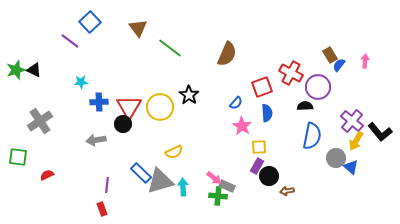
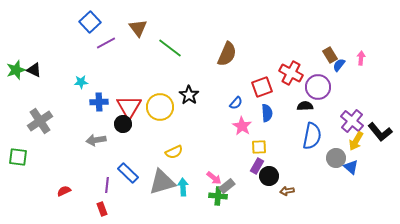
purple line at (70, 41): moved 36 px right, 2 px down; rotated 66 degrees counterclockwise
pink arrow at (365, 61): moved 4 px left, 3 px up
blue rectangle at (141, 173): moved 13 px left
red semicircle at (47, 175): moved 17 px right, 16 px down
gray triangle at (160, 181): moved 2 px right, 1 px down
gray rectangle at (227, 186): rotated 63 degrees counterclockwise
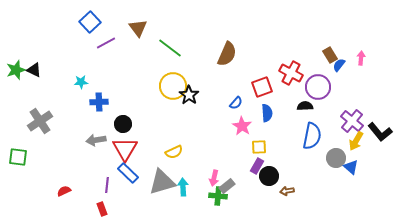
red triangle at (129, 107): moved 4 px left, 42 px down
yellow circle at (160, 107): moved 13 px right, 21 px up
pink arrow at (214, 178): rotated 63 degrees clockwise
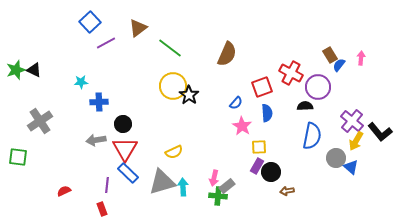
brown triangle at (138, 28): rotated 30 degrees clockwise
black circle at (269, 176): moved 2 px right, 4 px up
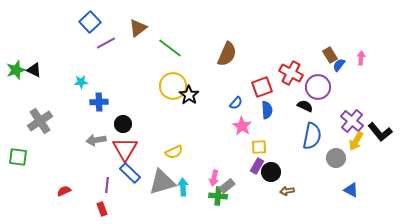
black semicircle at (305, 106): rotated 28 degrees clockwise
blue semicircle at (267, 113): moved 3 px up
blue triangle at (351, 167): moved 23 px down; rotated 14 degrees counterclockwise
blue rectangle at (128, 173): moved 2 px right
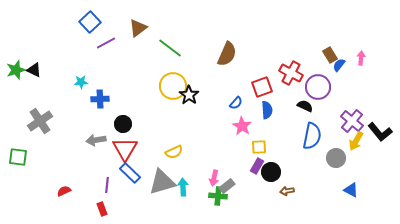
blue cross at (99, 102): moved 1 px right, 3 px up
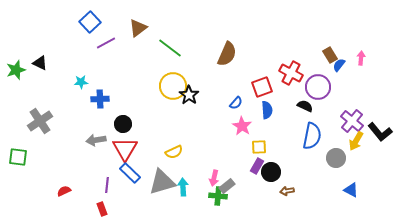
black triangle at (34, 70): moved 6 px right, 7 px up
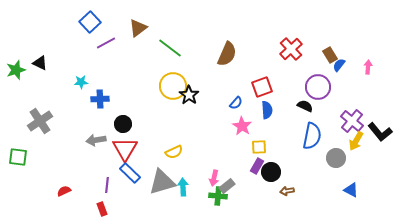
pink arrow at (361, 58): moved 7 px right, 9 px down
red cross at (291, 73): moved 24 px up; rotated 20 degrees clockwise
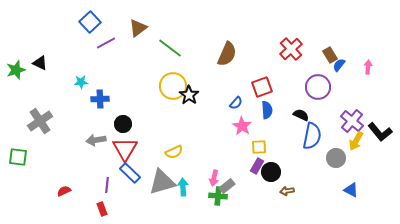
black semicircle at (305, 106): moved 4 px left, 9 px down
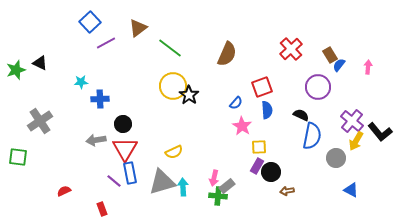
blue rectangle at (130, 173): rotated 35 degrees clockwise
purple line at (107, 185): moved 7 px right, 4 px up; rotated 56 degrees counterclockwise
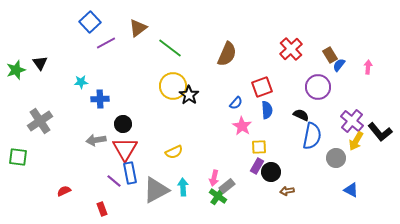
black triangle at (40, 63): rotated 28 degrees clockwise
gray triangle at (162, 182): moved 6 px left, 8 px down; rotated 12 degrees counterclockwise
green cross at (218, 196): rotated 30 degrees clockwise
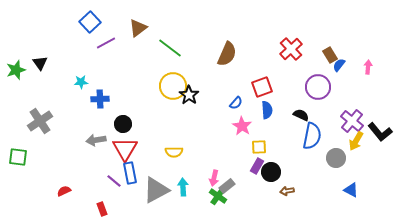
yellow semicircle at (174, 152): rotated 24 degrees clockwise
